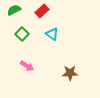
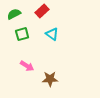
green semicircle: moved 4 px down
green square: rotated 32 degrees clockwise
brown star: moved 20 px left, 6 px down
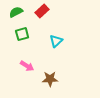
green semicircle: moved 2 px right, 2 px up
cyan triangle: moved 4 px right, 7 px down; rotated 40 degrees clockwise
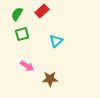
green semicircle: moved 1 px right, 2 px down; rotated 32 degrees counterclockwise
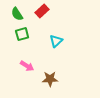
green semicircle: rotated 64 degrees counterclockwise
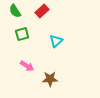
green semicircle: moved 2 px left, 3 px up
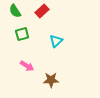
brown star: moved 1 px right, 1 px down
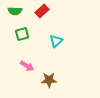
green semicircle: rotated 56 degrees counterclockwise
brown star: moved 2 px left
